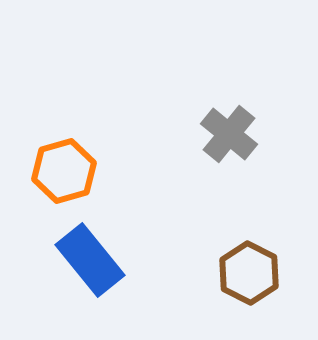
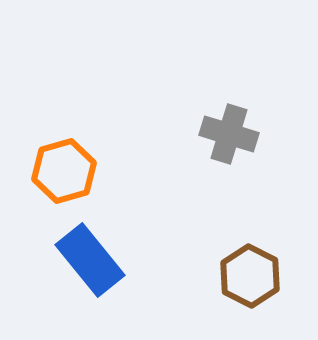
gray cross: rotated 22 degrees counterclockwise
brown hexagon: moved 1 px right, 3 px down
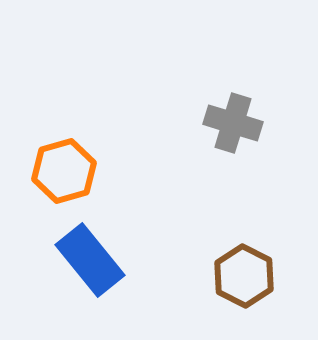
gray cross: moved 4 px right, 11 px up
brown hexagon: moved 6 px left
